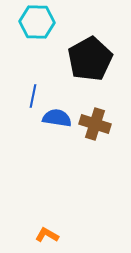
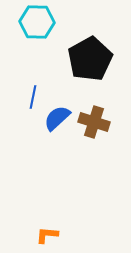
blue line: moved 1 px down
blue semicircle: rotated 52 degrees counterclockwise
brown cross: moved 1 px left, 2 px up
orange L-shape: rotated 25 degrees counterclockwise
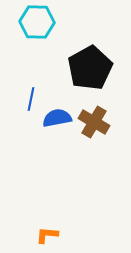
black pentagon: moved 9 px down
blue line: moved 2 px left, 2 px down
blue semicircle: rotated 32 degrees clockwise
brown cross: rotated 12 degrees clockwise
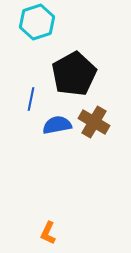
cyan hexagon: rotated 20 degrees counterclockwise
black pentagon: moved 16 px left, 6 px down
blue semicircle: moved 7 px down
orange L-shape: moved 1 px right, 2 px up; rotated 70 degrees counterclockwise
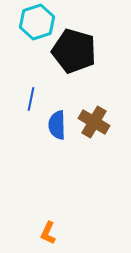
black pentagon: moved 23 px up; rotated 27 degrees counterclockwise
blue semicircle: rotated 80 degrees counterclockwise
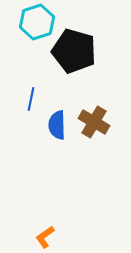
orange L-shape: moved 3 px left, 4 px down; rotated 30 degrees clockwise
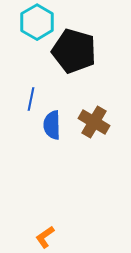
cyan hexagon: rotated 12 degrees counterclockwise
blue semicircle: moved 5 px left
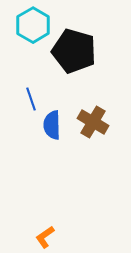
cyan hexagon: moved 4 px left, 3 px down
blue line: rotated 30 degrees counterclockwise
brown cross: moved 1 px left
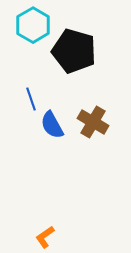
blue semicircle: rotated 28 degrees counterclockwise
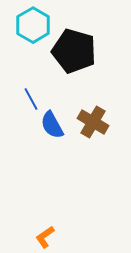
blue line: rotated 10 degrees counterclockwise
